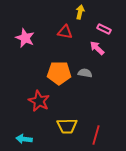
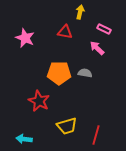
yellow trapezoid: rotated 15 degrees counterclockwise
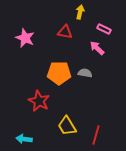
yellow trapezoid: rotated 75 degrees clockwise
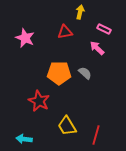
red triangle: rotated 21 degrees counterclockwise
gray semicircle: rotated 32 degrees clockwise
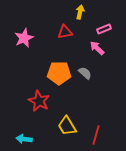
pink rectangle: rotated 48 degrees counterclockwise
pink star: moved 1 px left; rotated 24 degrees clockwise
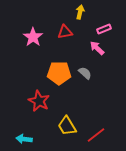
pink star: moved 9 px right, 1 px up; rotated 12 degrees counterclockwise
red line: rotated 36 degrees clockwise
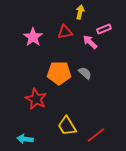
pink arrow: moved 7 px left, 6 px up
red star: moved 3 px left, 2 px up
cyan arrow: moved 1 px right
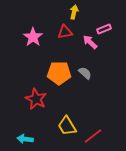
yellow arrow: moved 6 px left
red line: moved 3 px left, 1 px down
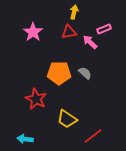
red triangle: moved 4 px right
pink star: moved 5 px up
yellow trapezoid: moved 7 px up; rotated 25 degrees counterclockwise
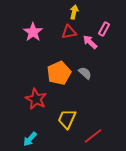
pink rectangle: rotated 40 degrees counterclockwise
orange pentagon: rotated 25 degrees counterclockwise
yellow trapezoid: rotated 80 degrees clockwise
cyan arrow: moved 5 px right; rotated 56 degrees counterclockwise
